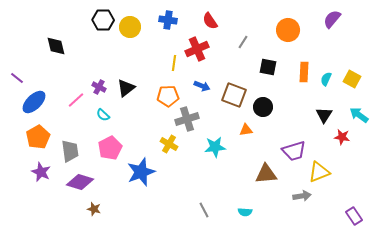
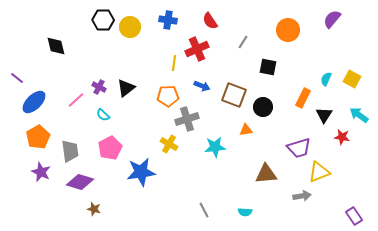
orange rectangle at (304, 72): moved 1 px left, 26 px down; rotated 24 degrees clockwise
purple trapezoid at (294, 151): moved 5 px right, 3 px up
blue star at (141, 172): rotated 12 degrees clockwise
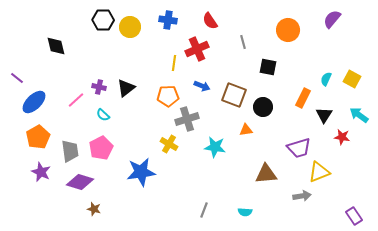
gray line at (243, 42): rotated 48 degrees counterclockwise
purple cross at (99, 87): rotated 16 degrees counterclockwise
cyan star at (215, 147): rotated 15 degrees clockwise
pink pentagon at (110, 148): moved 9 px left
gray line at (204, 210): rotated 49 degrees clockwise
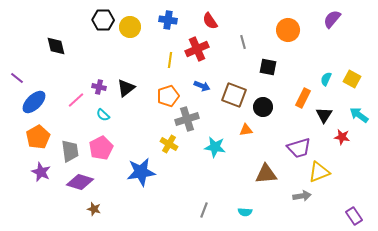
yellow line at (174, 63): moved 4 px left, 3 px up
orange pentagon at (168, 96): rotated 15 degrees counterclockwise
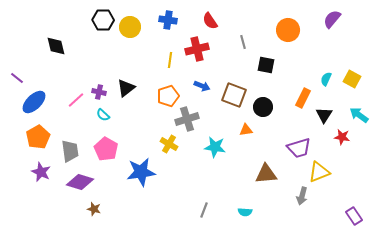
red cross at (197, 49): rotated 10 degrees clockwise
black square at (268, 67): moved 2 px left, 2 px up
purple cross at (99, 87): moved 5 px down
pink pentagon at (101, 148): moved 5 px right, 1 px down; rotated 15 degrees counterclockwise
gray arrow at (302, 196): rotated 114 degrees clockwise
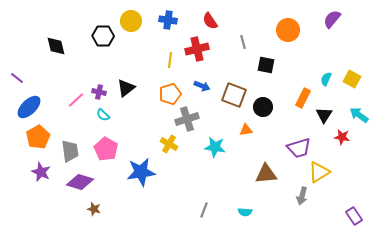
black hexagon at (103, 20): moved 16 px down
yellow circle at (130, 27): moved 1 px right, 6 px up
orange pentagon at (168, 96): moved 2 px right, 2 px up
blue ellipse at (34, 102): moved 5 px left, 5 px down
yellow triangle at (319, 172): rotated 10 degrees counterclockwise
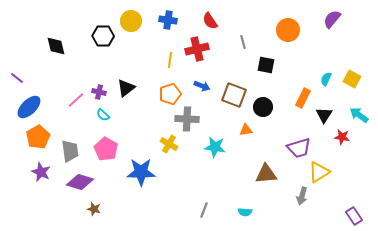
gray cross at (187, 119): rotated 20 degrees clockwise
blue star at (141, 172): rotated 8 degrees clockwise
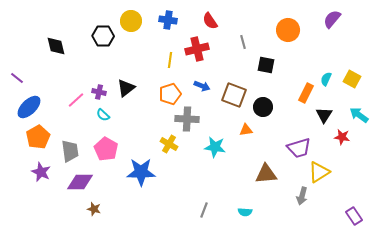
orange rectangle at (303, 98): moved 3 px right, 5 px up
purple diamond at (80, 182): rotated 16 degrees counterclockwise
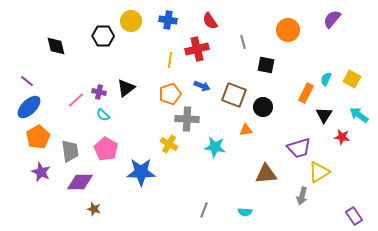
purple line at (17, 78): moved 10 px right, 3 px down
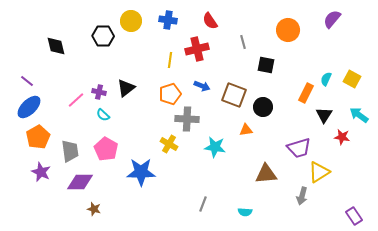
gray line at (204, 210): moved 1 px left, 6 px up
